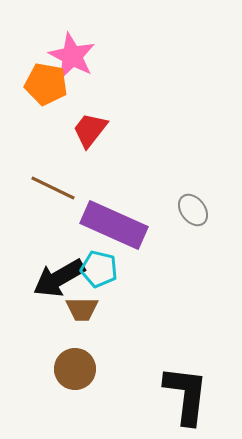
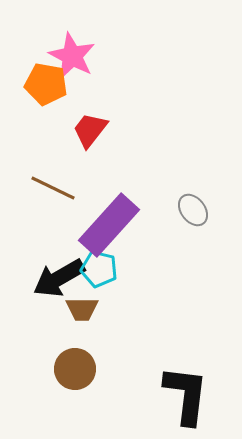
purple rectangle: moved 5 px left; rotated 72 degrees counterclockwise
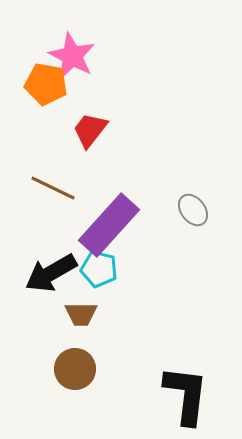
black arrow: moved 8 px left, 5 px up
brown trapezoid: moved 1 px left, 5 px down
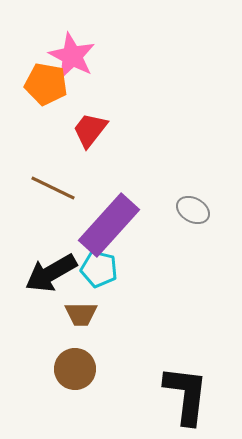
gray ellipse: rotated 24 degrees counterclockwise
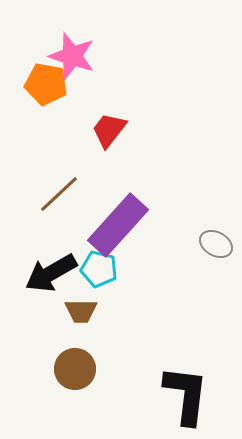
pink star: rotated 9 degrees counterclockwise
red trapezoid: moved 19 px right
brown line: moved 6 px right, 6 px down; rotated 69 degrees counterclockwise
gray ellipse: moved 23 px right, 34 px down
purple rectangle: moved 9 px right
brown trapezoid: moved 3 px up
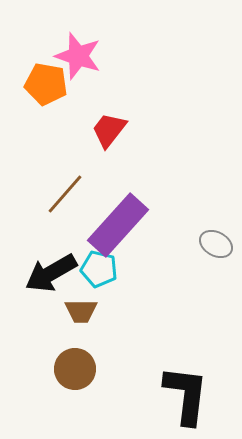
pink star: moved 6 px right
brown line: moved 6 px right; rotated 6 degrees counterclockwise
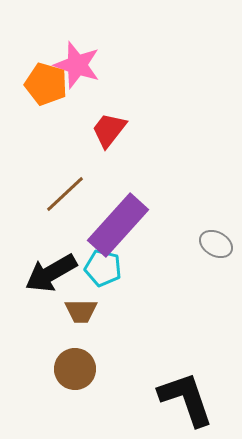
pink star: moved 1 px left, 9 px down
orange pentagon: rotated 6 degrees clockwise
brown line: rotated 6 degrees clockwise
cyan pentagon: moved 4 px right, 1 px up
black L-shape: moved 4 px down; rotated 26 degrees counterclockwise
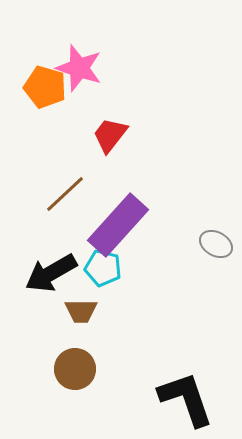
pink star: moved 2 px right, 3 px down
orange pentagon: moved 1 px left, 3 px down
red trapezoid: moved 1 px right, 5 px down
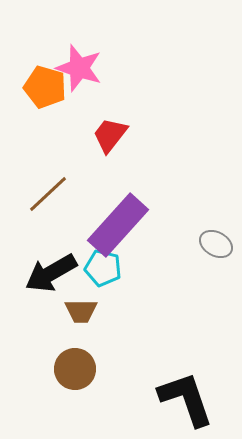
brown line: moved 17 px left
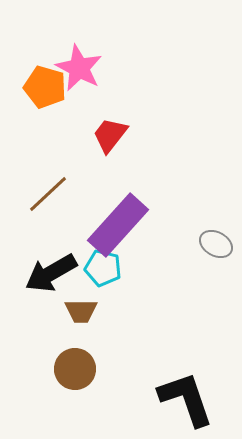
pink star: rotated 9 degrees clockwise
